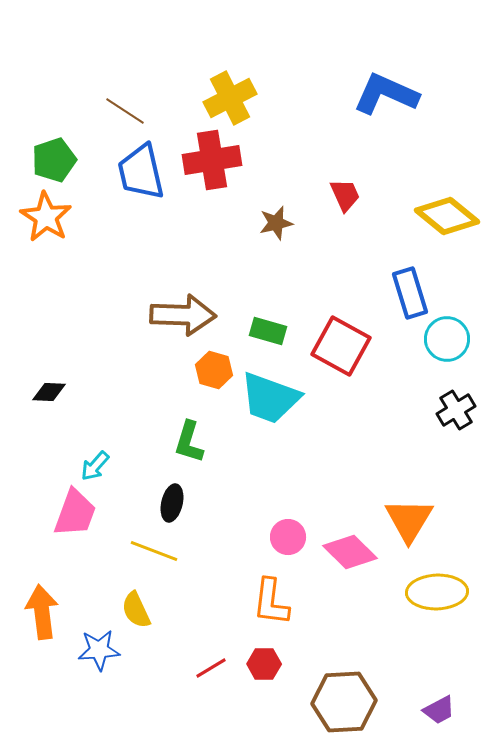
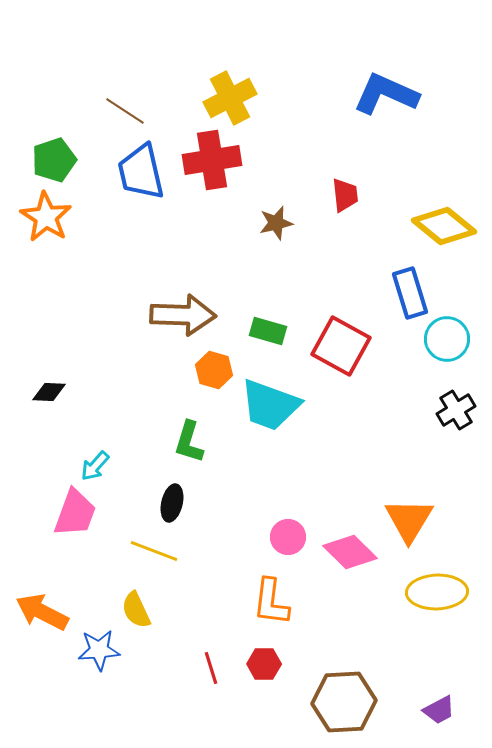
red trapezoid: rotated 18 degrees clockwise
yellow diamond: moved 3 px left, 10 px down
cyan trapezoid: moved 7 px down
orange arrow: rotated 56 degrees counterclockwise
red line: rotated 76 degrees counterclockwise
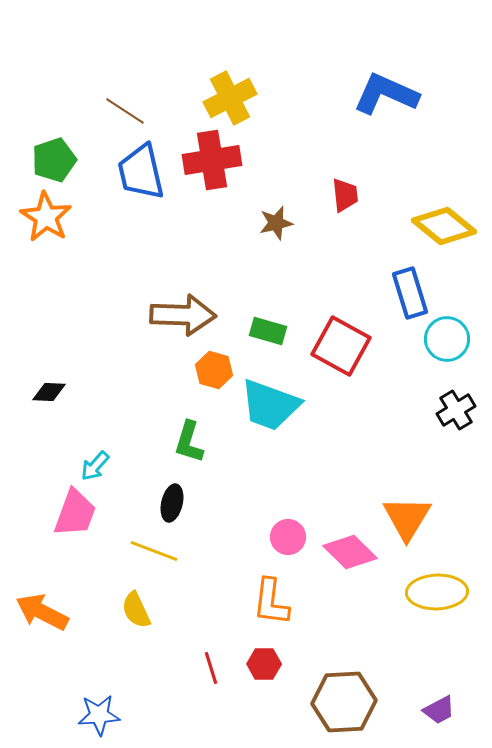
orange triangle: moved 2 px left, 2 px up
blue star: moved 65 px down
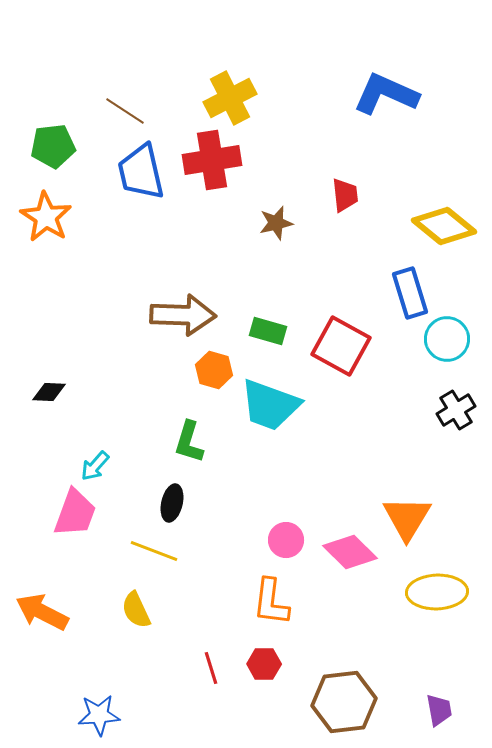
green pentagon: moved 1 px left, 14 px up; rotated 12 degrees clockwise
pink circle: moved 2 px left, 3 px down
brown hexagon: rotated 4 degrees counterclockwise
purple trapezoid: rotated 72 degrees counterclockwise
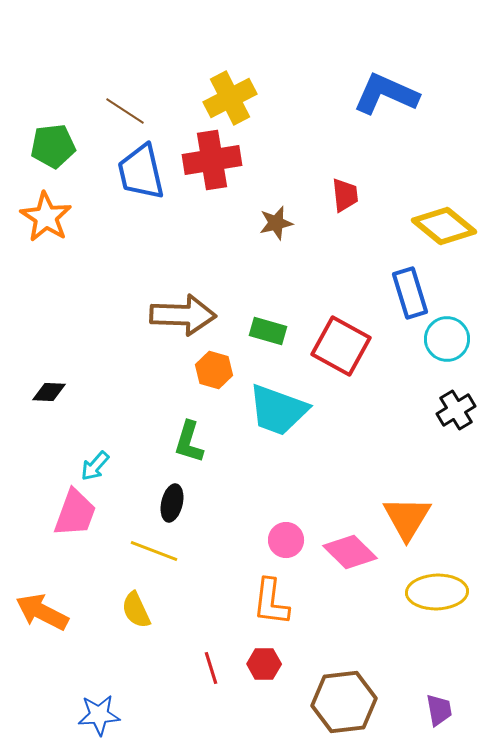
cyan trapezoid: moved 8 px right, 5 px down
